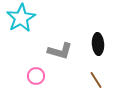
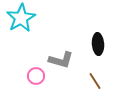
gray L-shape: moved 1 px right, 9 px down
brown line: moved 1 px left, 1 px down
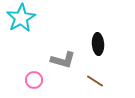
gray L-shape: moved 2 px right
pink circle: moved 2 px left, 4 px down
brown line: rotated 24 degrees counterclockwise
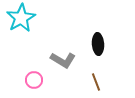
gray L-shape: rotated 15 degrees clockwise
brown line: moved 1 px right, 1 px down; rotated 36 degrees clockwise
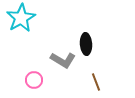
black ellipse: moved 12 px left
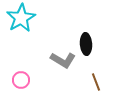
pink circle: moved 13 px left
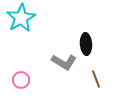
gray L-shape: moved 1 px right, 2 px down
brown line: moved 3 px up
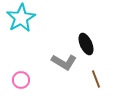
black ellipse: rotated 20 degrees counterclockwise
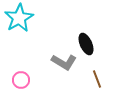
cyan star: moved 2 px left
brown line: moved 1 px right
